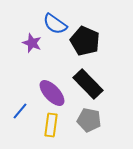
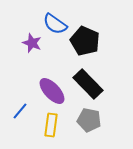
purple ellipse: moved 2 px up
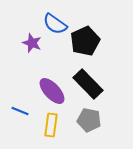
black pentagon: rotated 24 degrees clockwise
blue line: rotated 72 degrees clockwise
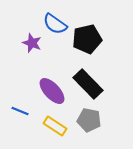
black pentagon: moved 2 px right, 2 px up; rotated 12 degrees clockwise
yellow rectangle: moved 4 px right, 1 px down; rotated 65 degrees counterclockwise
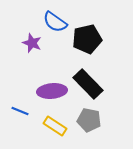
blue semicircle: moved 2 px up
purple ellipse: rotated 52 degrees counterclockwise
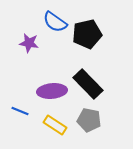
black pentagon: moved 5 px up
purple star: moved 3 px left; rotated 12 degrees counterclockwise
yellow rectangle: moved 1 px up
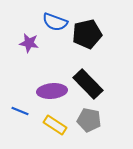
blue semicircle: rotated 15 degrees counterclockwise
